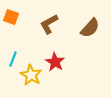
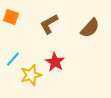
cyan line: rotated 21 degrees clockwise
yellow star: rotated 25 degrees clockwise
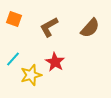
orange square: moved 3 px right, 2 px down
brown L-shape: moved 3 px down
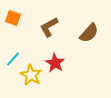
orange square: moved 1 px left, 1 px up
brown semicircle: moved 1 px left, 5 px down
red star: moved 1 px down
yellow star: rotated 25 degrees counterclockwise
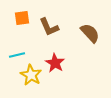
orange square: moved 9 px right; rotated 28 degrees counterclockwise
brown L-shape: rotated 85 degrees counterclockwise
brown semicircle: moved 1 px right; rotated 85 degrees counterclockwise
cyan line: moved 4 px right, 4 px up; rotated 35 degrees clockwise
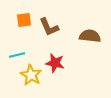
orange square: moved 2 px right, 2 px down
brown semicircle: moved 3 px down; rotated 40 degrees counterclockwise
red star: rotated 18 degrees counterclockwise
